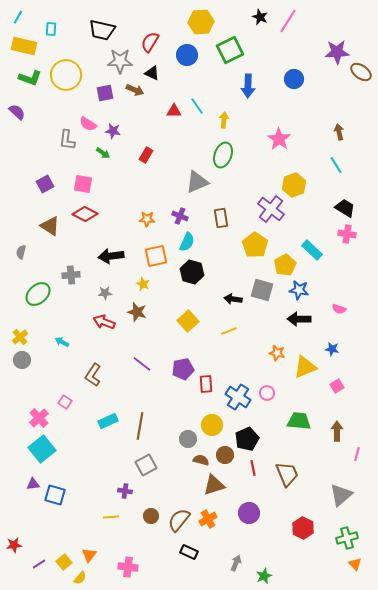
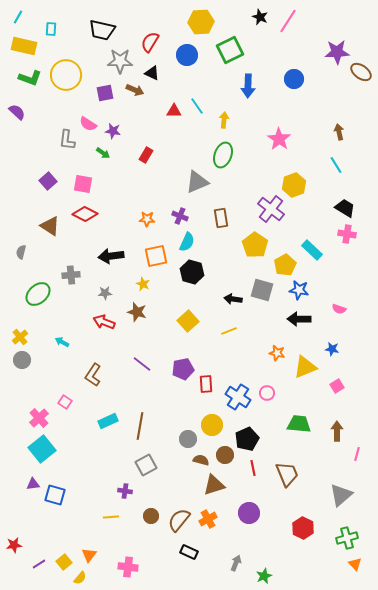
purple square at (45, 184): moved 3 px right, 3 px up; rotated 12 degrees counterclockwise
green trapezoid at (299, 421): moved 3 px down
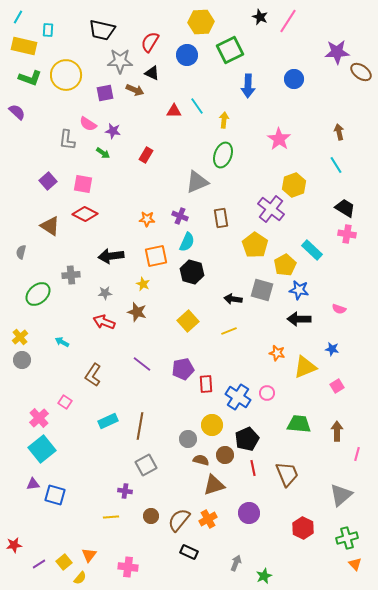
cyan rectangle at (51, 29): moved 3 px left, 1 px down
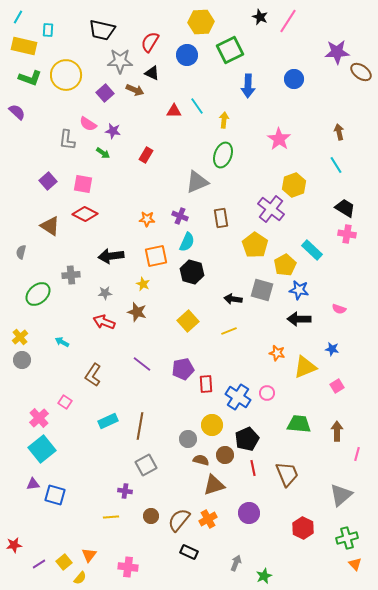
purple square at (105, 93): rotated 30 degrees counterclockwise
